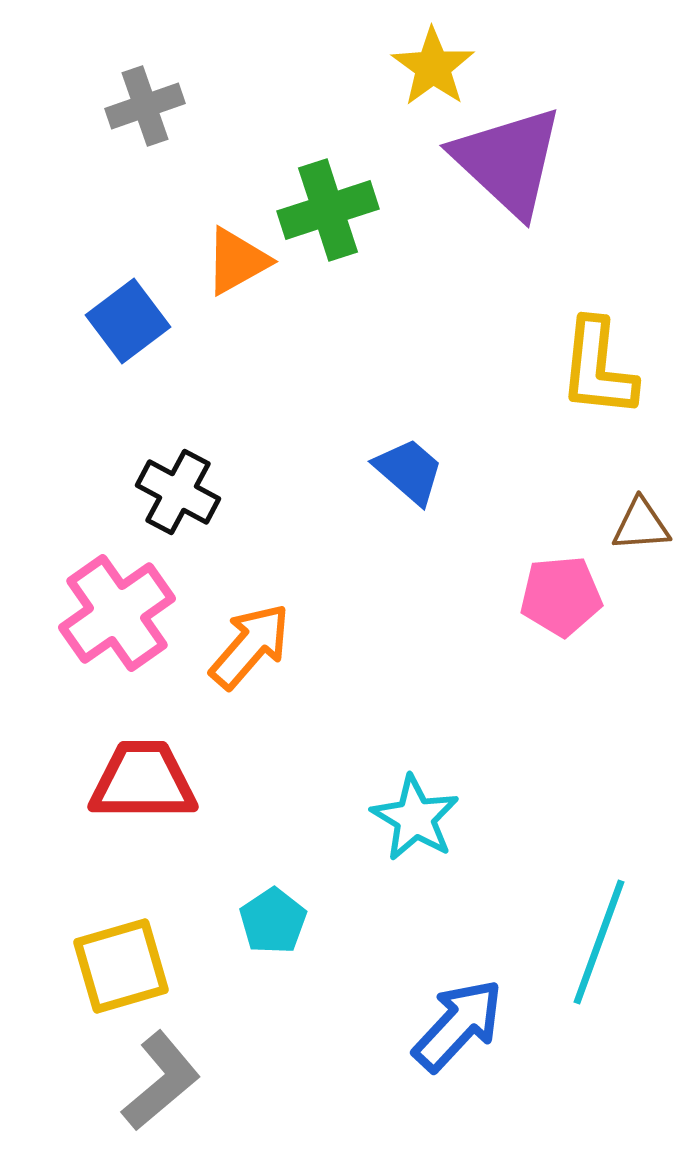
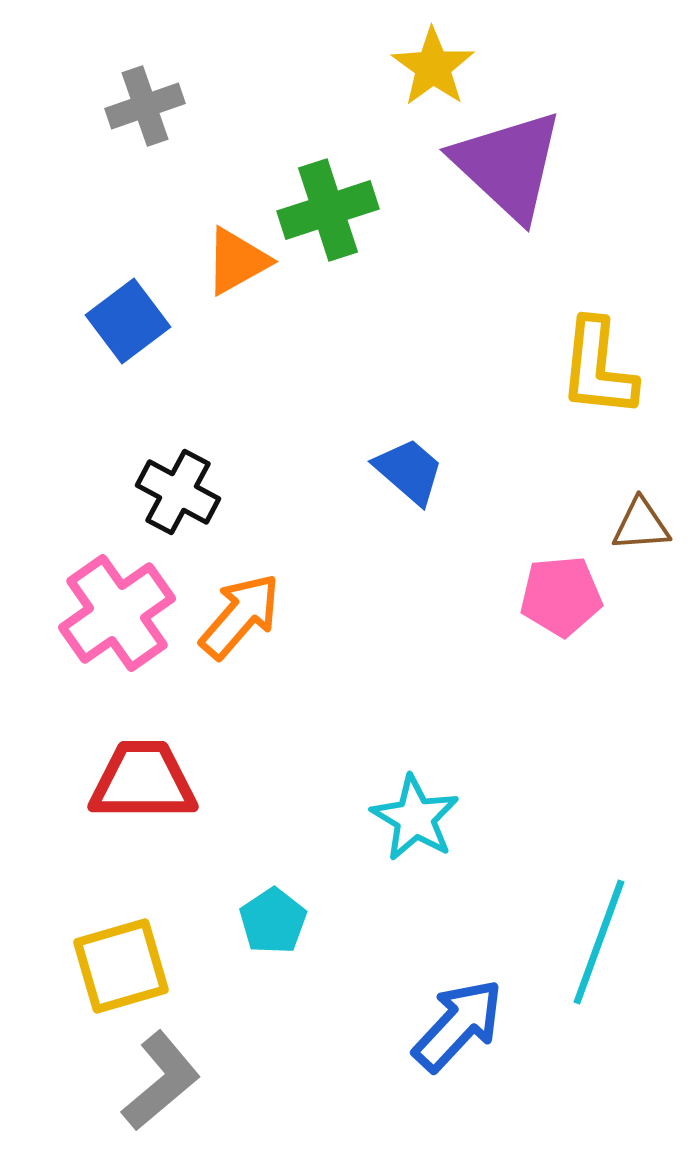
purple triangle: moved 4 px down
orange arrow: moved 10 px left, 30 px up
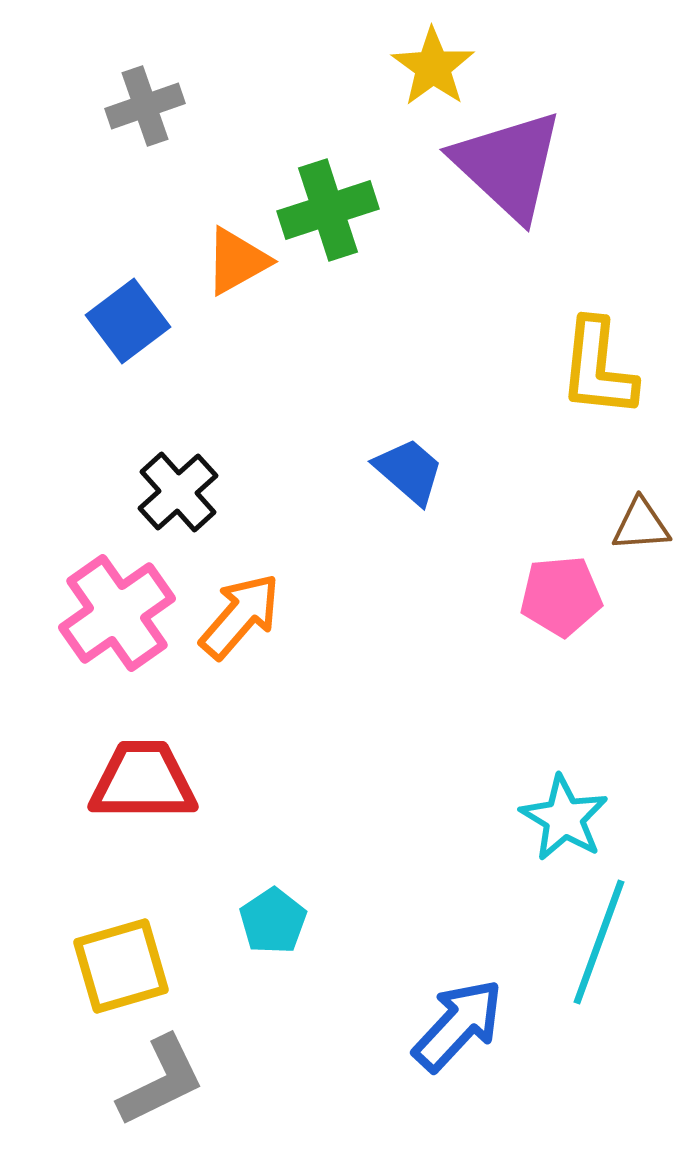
black cross: rotated 20 degrees clockwise
cyan star: moved 149 px right
gray L-shape: rotated 14 degrees clockwise
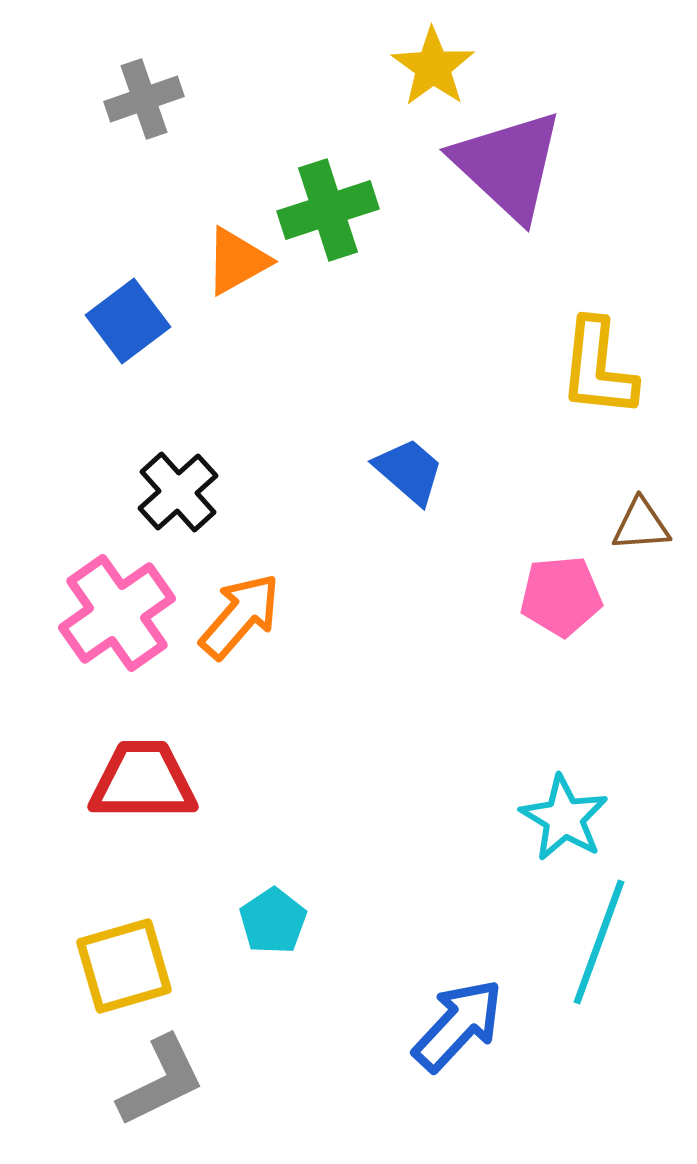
gray cross: moved 1 px left, 7 px up
yellow square: moved 3 px right
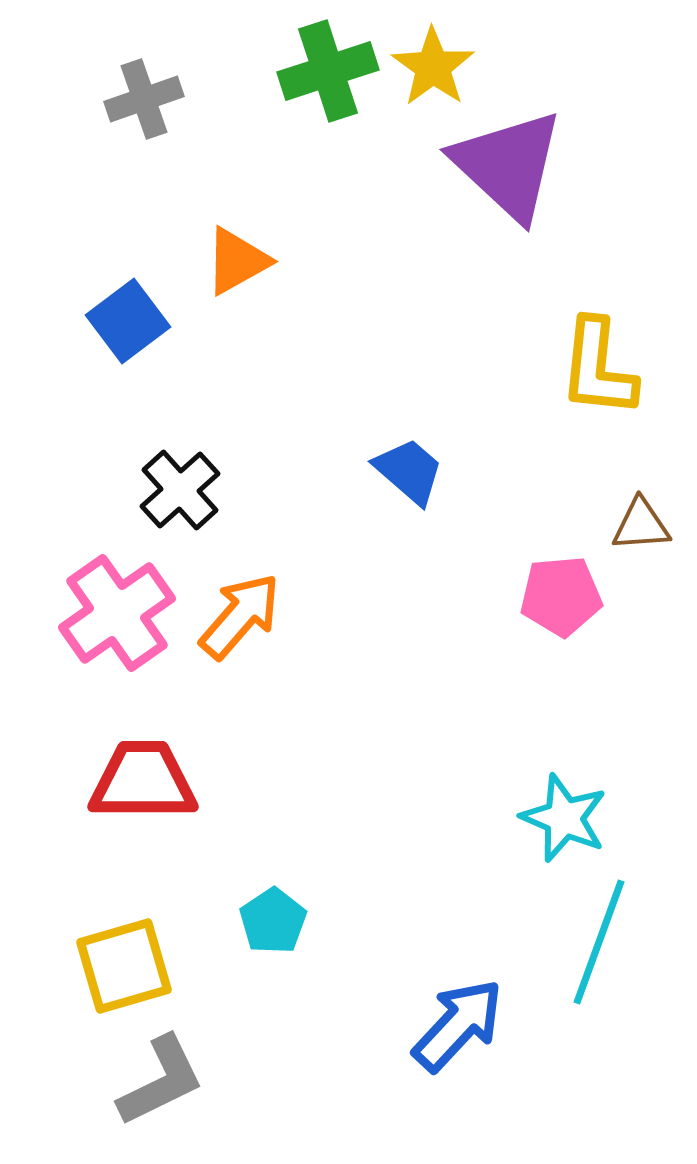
green cross: moved 139 px up
black cross: moved 2 px right, 2 px up
cyan star: rotated 8 degrees counterclockwise
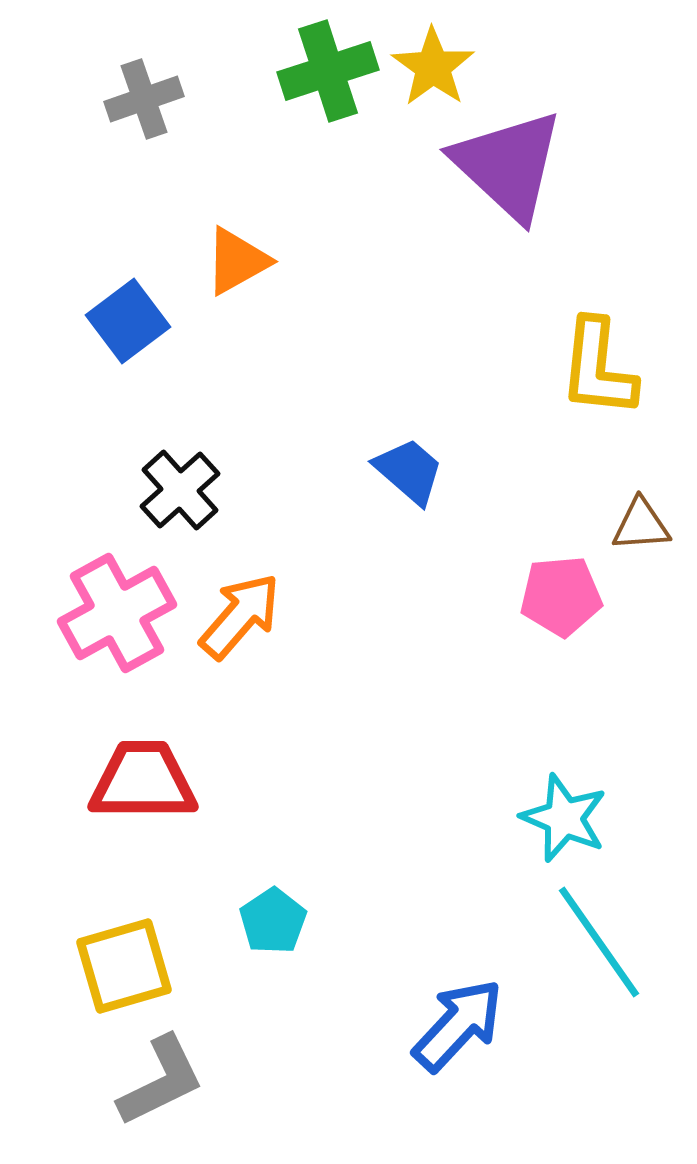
pink cross: rotated 6 degrees clockwise
cyan line: rotated 55 degrees counterclockwise
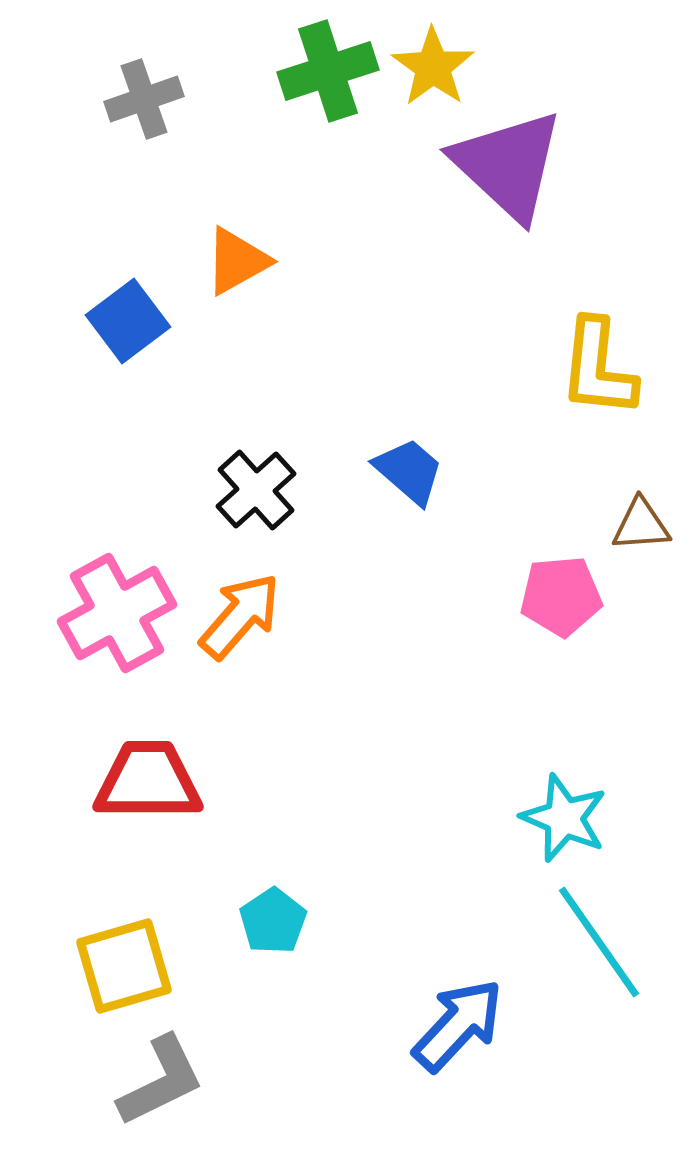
black cross: moved 76 px right
red trapezoid: moved 5 px right
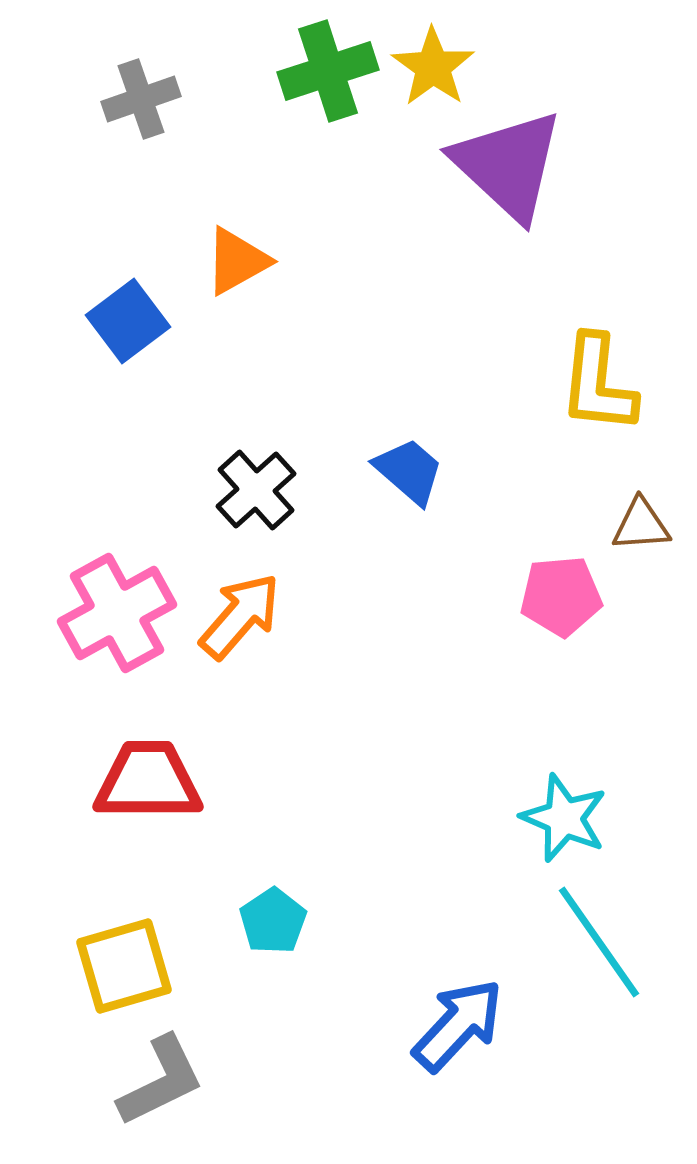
gray cross: moved 3 px left
yellow L-shape: moved 16 px down
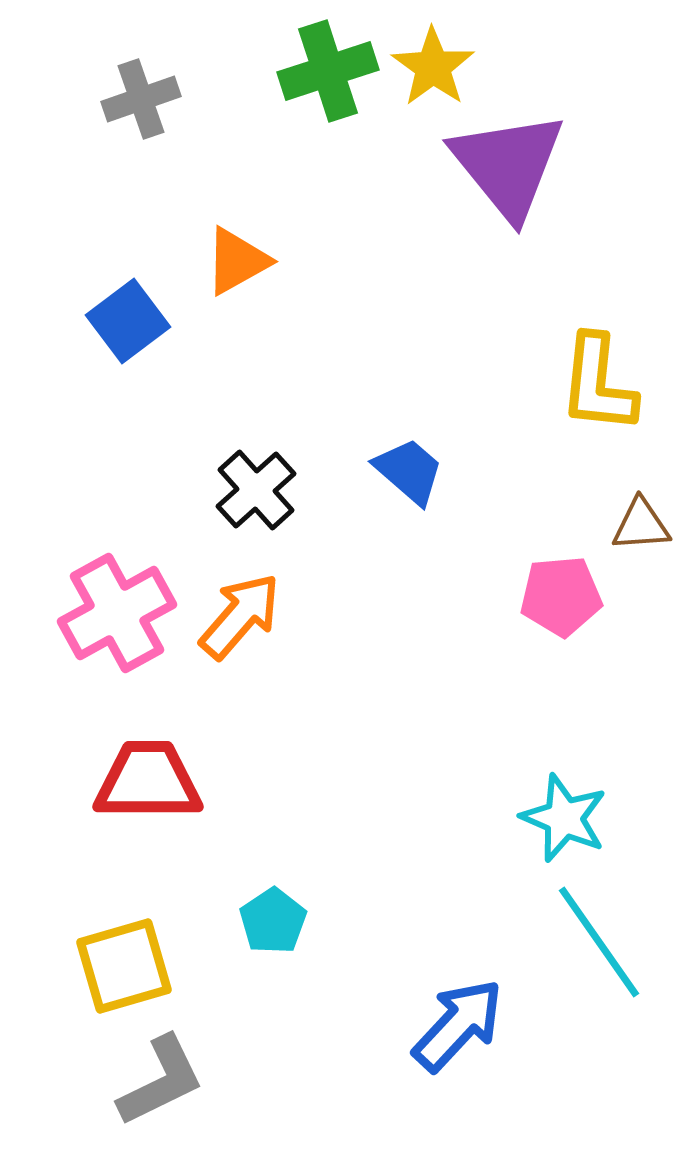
purple triangle: rotated 8 degrees clockwise
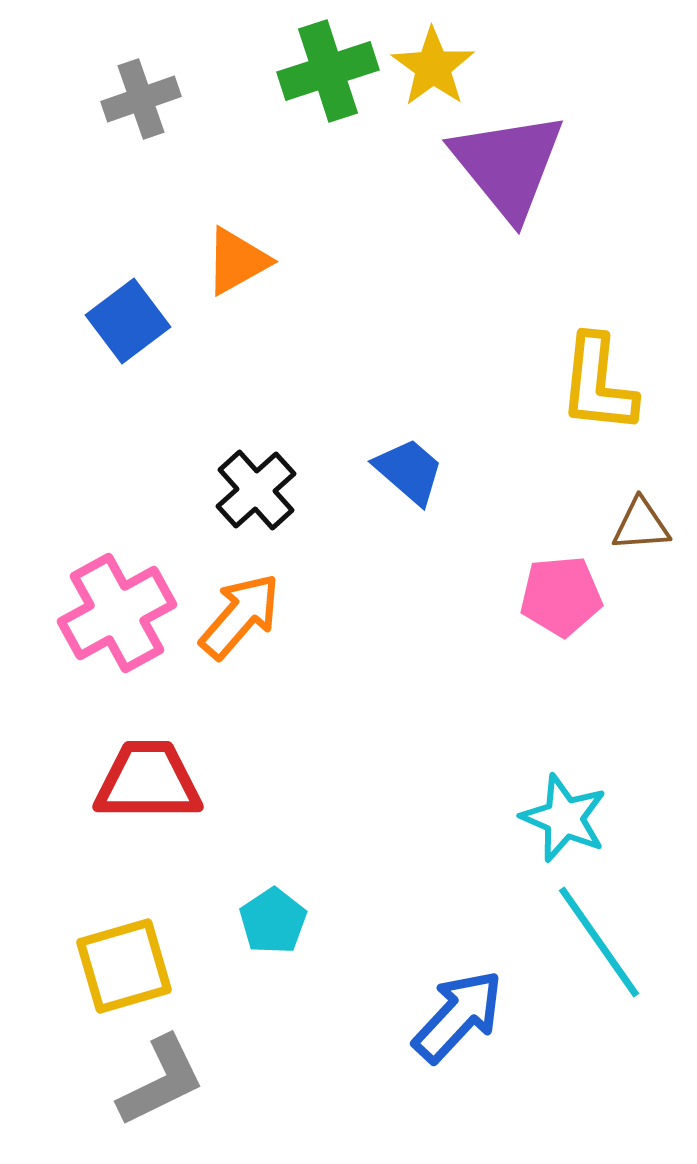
blue arrow: moved 9 px up
